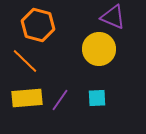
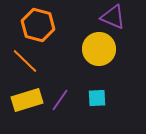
yellow rectangle: moved 2 px down; rotated 12 degrees counterclockwise
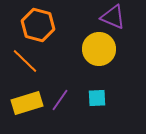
yellow rectangle: moved 3 px down
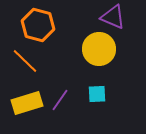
cyan square: moved 4 px up
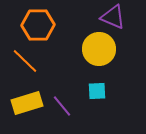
orange hexagon: rotated 16 degrees counterclockwise
cyan square: moved 3 px up
purple line: moved 2 px right, 6 px down; rotated 75 degrees counterclockwise
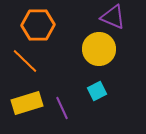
cyan square: rotated 24 degrees counterclockwise
purple line: moved 2 px down; rotated 15 degrees clockwise
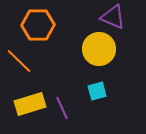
orange line: moved 6 px left
cyan square: rotated 12 degrees clockwise
yellow rectangle: moved 3 px right, 1 px down
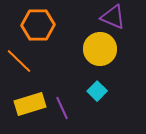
yellow circle: moved 1 px right
cyan square: rotated 30 degrees counterclockwise
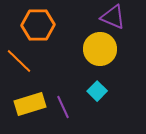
purple line: moved 1 px right, 1 px up
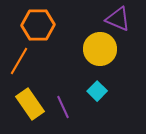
purple triangle: moved 5 px right, 2 px down
orange line: rotated 76 degrees clockwise
yellow rectangle: rotated 72 degrees clockwise
